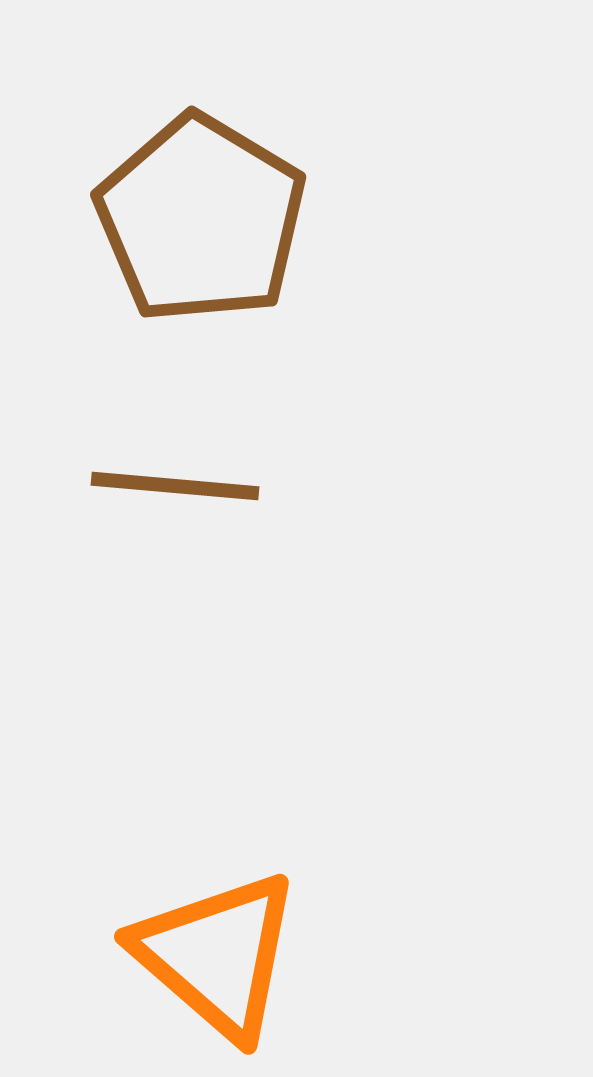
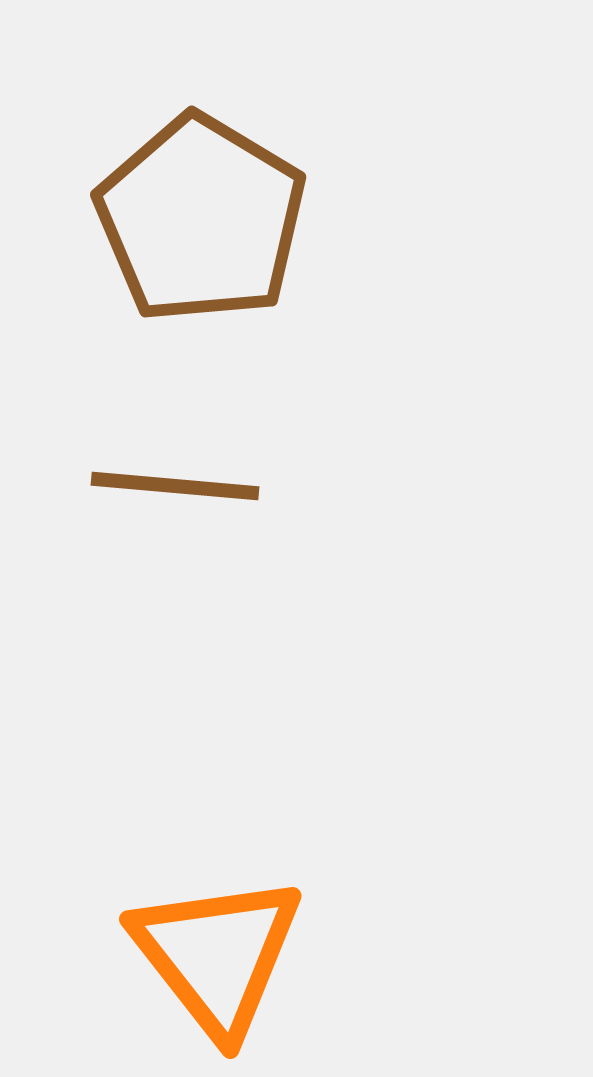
orange triangle: rotated 11 degrees clockwise
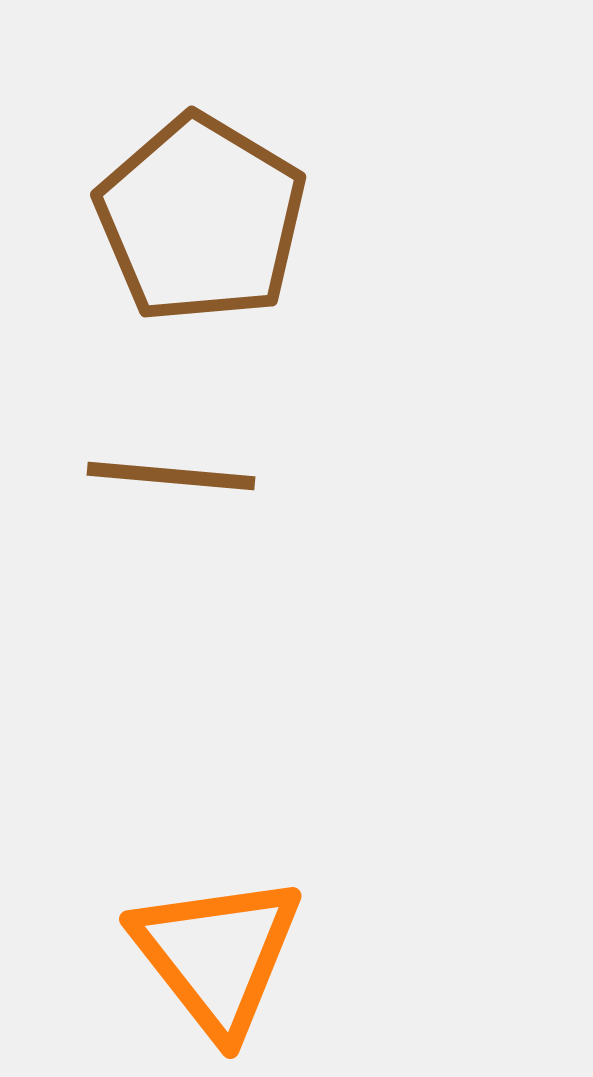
brown line: moved 4 px left, 10 px up
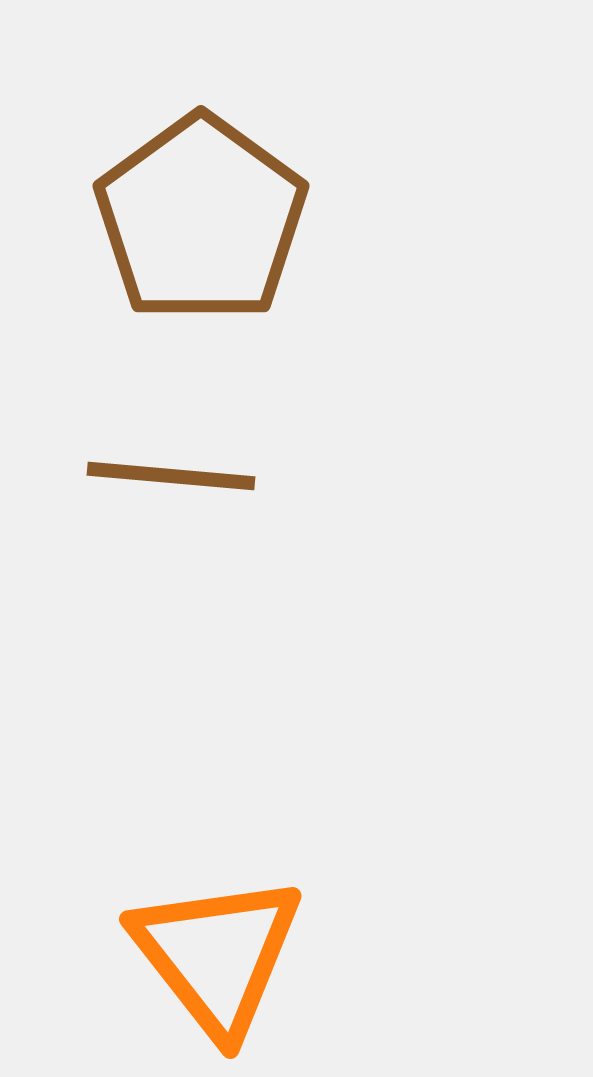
brown pentagon: rotated 5 degrees clockwise
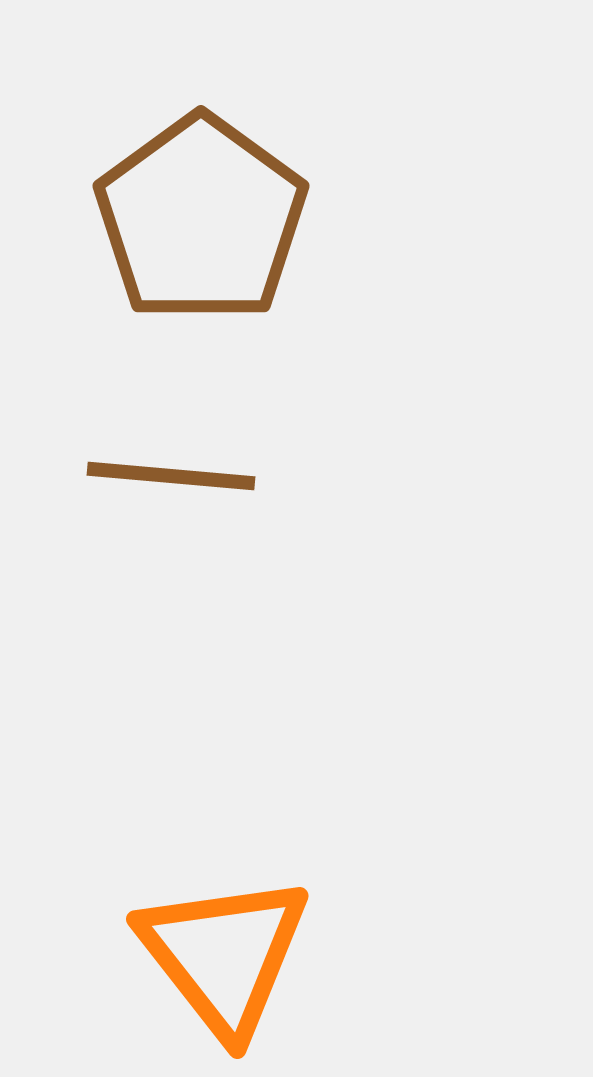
orange triangle: moved 7 px right
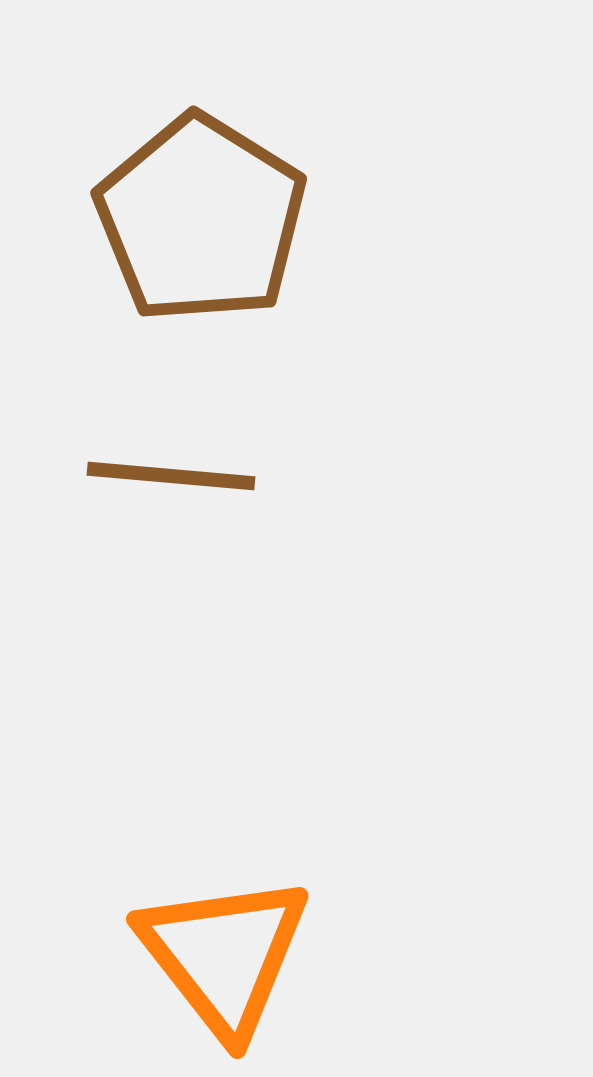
brown pentagon: rotated 4 degrees counterclockwise
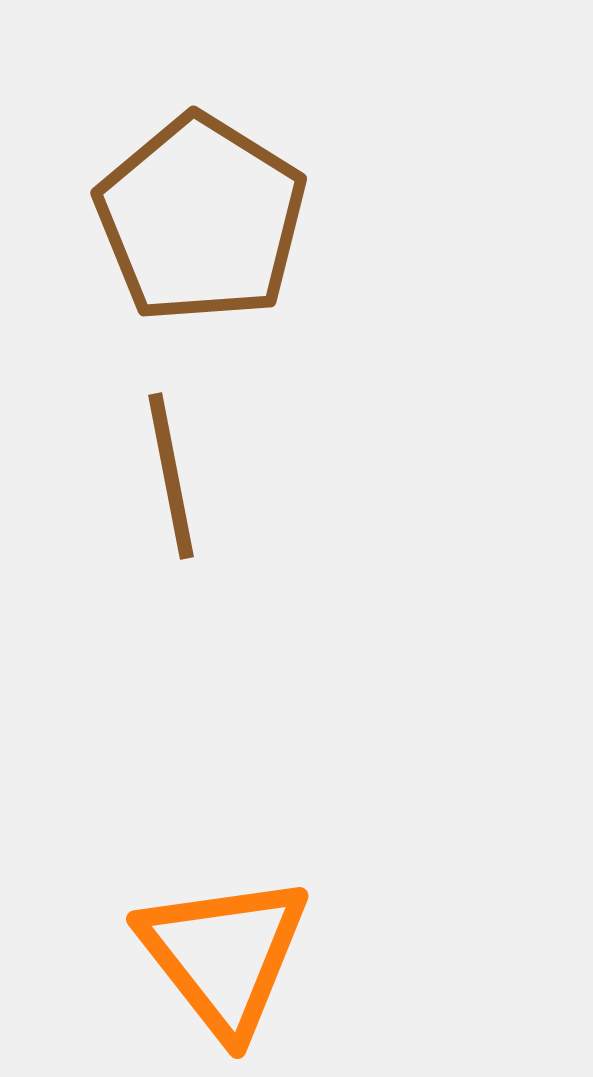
brown line: rotated 74 degrees clockwise
